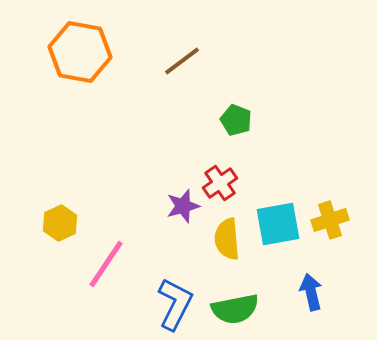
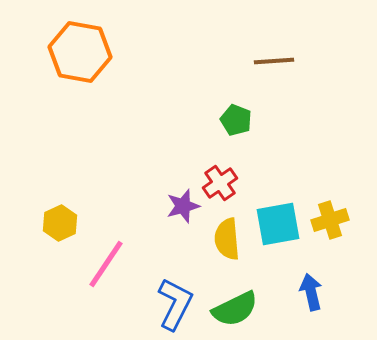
brown line: moved 92 px right; rotated 33 degrees clockwise
green semicircle: rotated 15 degrees counterclockwise
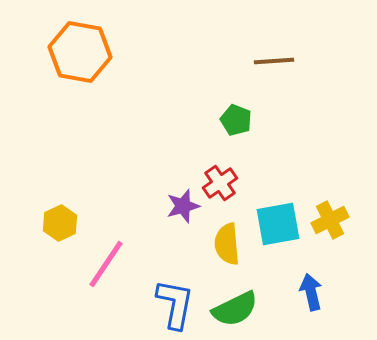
yellow cross: rotated 9 degrees counterclockwise
yellow semicircle: moved 5 px down
blue L-shape: rotated 16 degrees counterclockwise
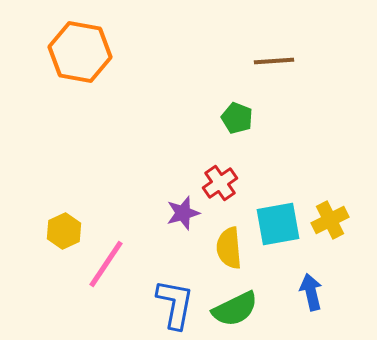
green pentagon: moved 1 px right, 2 px up
purple star: moved 7 px down
yellow hexagon: moved 4 px right, 8 px down
yellow semicircle: moved 2 px right, 4 px down
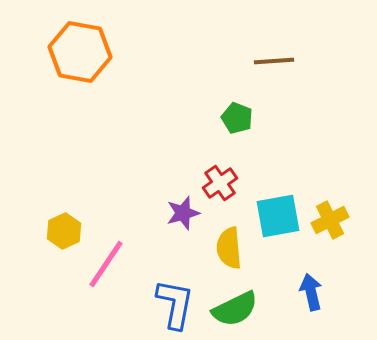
cyan square: moved 8 px up
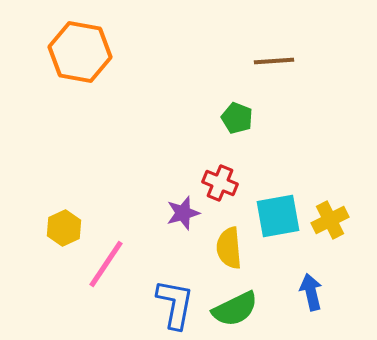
red cross: rotated 32 degrees counterclockwise
yellow hexagon: moved 3 px up
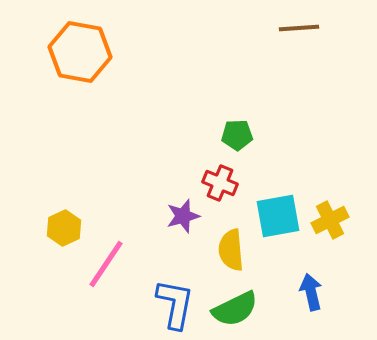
brown line: moved 25 px right, 33 px up
green pentagon: moved 17 px down; rotated 24 degrees counterclockwise
purple star: moved 3 px down
yellow semicircle: moved 2 px right, 2 px down
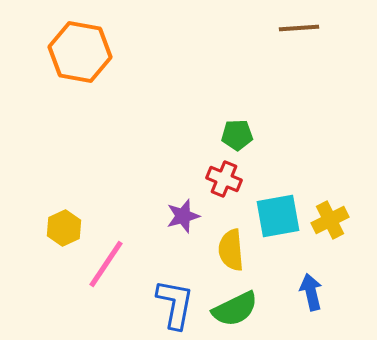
red cross: moved 4 px right, 4 px up
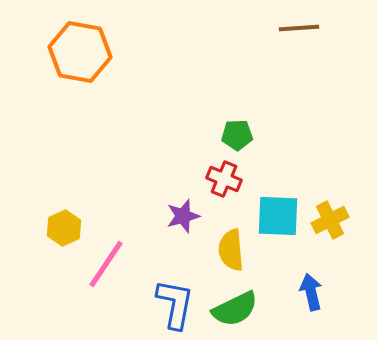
cyan square: rotated 12 degrees clockwise
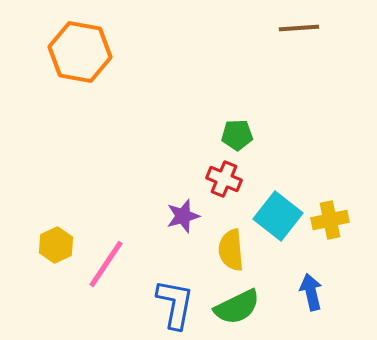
cyan square: rotated 36 degrees clockwise
yellow cross: rotated 15 degrees clockwise
yellow hexagon: moved 8 px left, 17 px down
green semicircle: moved 2 px right, 2 px up
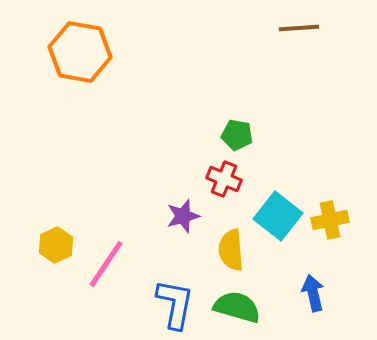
green pentagon: rotated 12 degrees clockwise
blue arrow: moved 2 px right, 1 px down
green semicircle: rotated 138 degrees counterclockwise
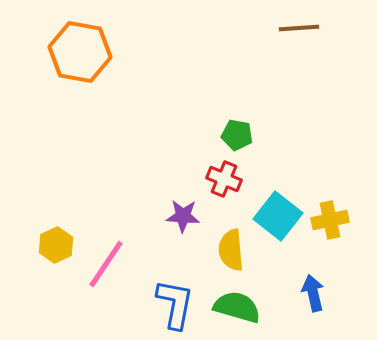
purple star: rotated 20 degrees clockwise
